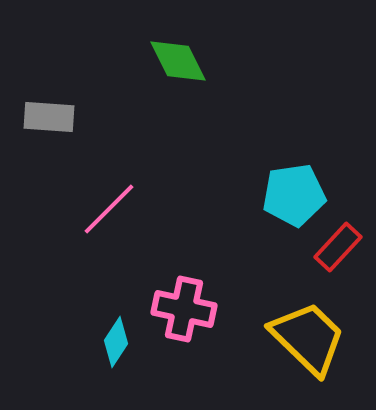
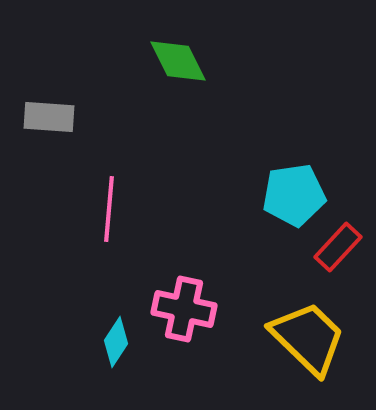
pink line: rotated 40 degrees counterclockwise
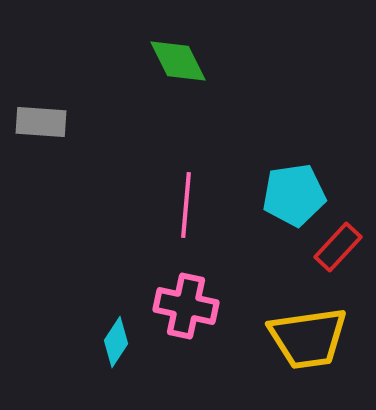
gray rectangle: moved 8 px left, 5 px down
pink line: moved 77 px right, 4 px up
pink cross: moved 2 px right, 3 px up
yellow trapezoid: rotated 128 degrees clockwise
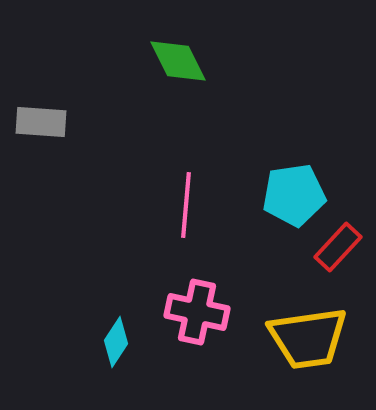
pink cross: moved 11 px right, 6 px down
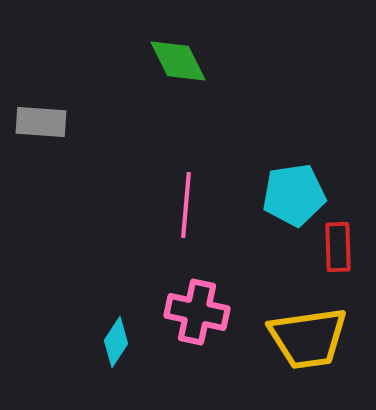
red rectangle: rotated 45 degrees counterclockwise
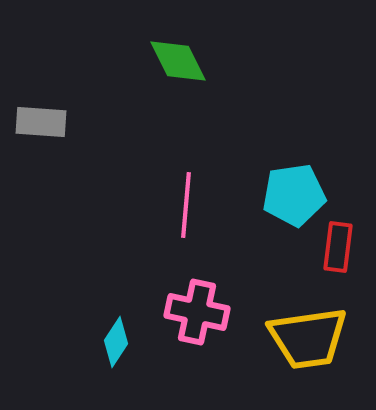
red rectangle: rotated 9 degrees clockwise
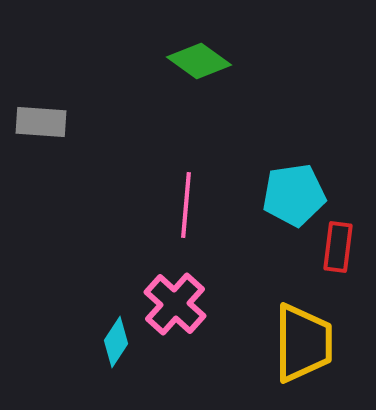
green diamond: moved 21 px right; rotated 28 degrees counterclockwise
pink cross: moved 22 px left, 8 px up; rotated 30 degrees clockwise
yellow trapezoid: moved 5 px left, 5 px down; rotated 82 degrees counterclockwise
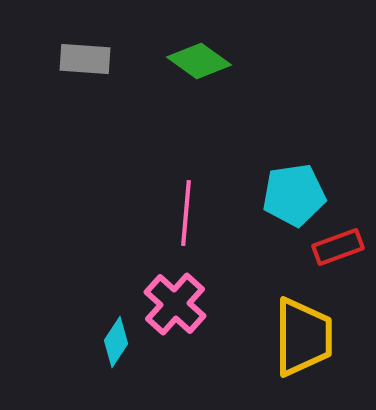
gray rectangle: moved 44 px right, 63 px up
pink line: moved 8 px down
red rectangle: rotated 63 degrees clockwise
yellow trapezoid: moved 6 px up
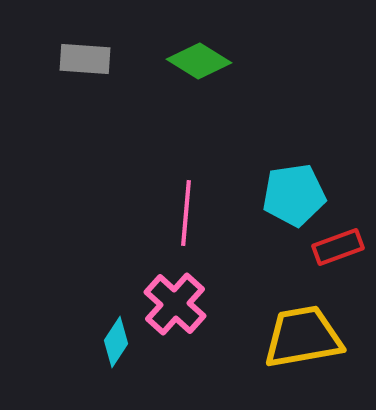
green diamond: rotated 4 degrees counterclockwise
yellow trapezoid: rotated 100 degrees counterclockwise
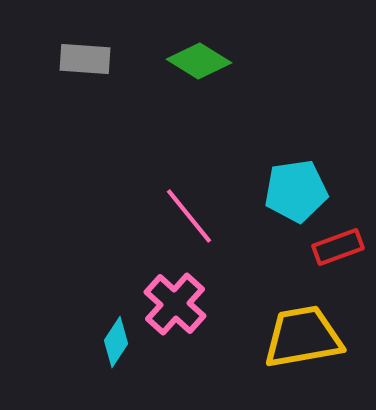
cyan pentagon: moved 2 px right, 4 px up
pink line: moved 3 px right, 3 px down; rotated 44 degrees counterclockwise
